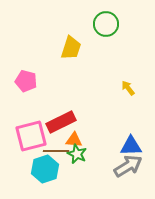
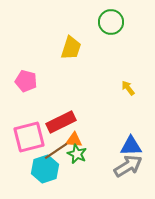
green circle: moved 5 px right, 2 px up
pink square: moved 2 px left, 1 px down
brown line: rotated 35 degrees counterclockwise
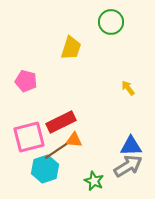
green star: moved 17 px right, 27 px down
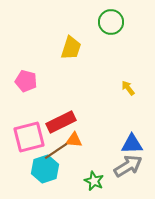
blue triangle: moved 1 px right, 2 px up
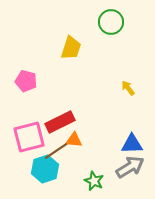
red rectangle: moved 1 px left
gray arrow: moved 2 px right, 1 px down
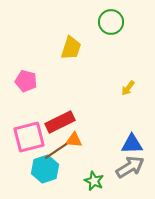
yellow arrow: rotated 105 degrees counterclockwise
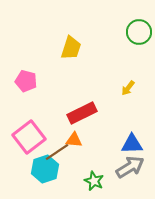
green circle: moved 28 px right, 10 px down
red rectangle: moved 22 px right, 9 px up
pink square: rotated 24 degrees counterclockwise
brown line: moved 1 px right, 1 px down
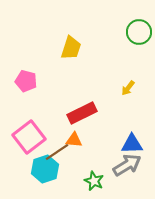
gray arrow: moved 3 px left, 2 px up
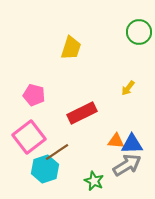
pink pentagon: moved 8 px right, 14 px down
orange triangle: moved 42 px right, 1 px down
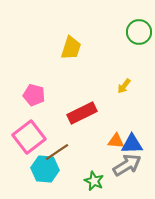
yellow arrow: moved 4 px left, 2 px up
cyan hexagon: rotated 24 degrees clockwise
